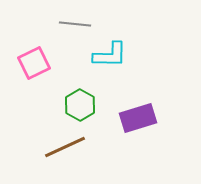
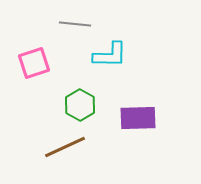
pink square: rotated 8 degrees clockwise
purple rectangle: rotated 15 degrees clockwise
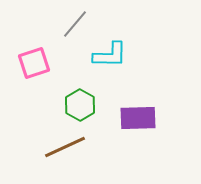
gray line: rotated 56 degrees counterclockwise
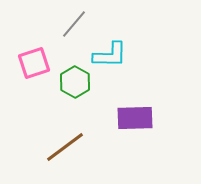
gray line: moved 1 px left
green hexagon: moved 5 px left, 23 px up
purple rectangle: moved 3 px left
brown line: rotated 12 degrees counterclockwise
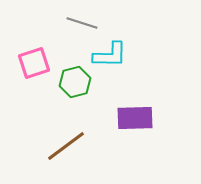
gray line: moved 8 px right, 1 px up; rotated 68 degrees clockwise
green hexagon: rotated 16 degrees clockwise
brown line: moved 1 px right, 1 px up
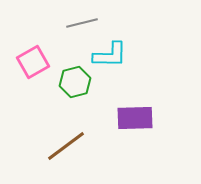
gray line: rotated 32 degrees counterclockwise
pink square: moved 1 px left, 1 px up; rotated 12 degrees counterclockwise
